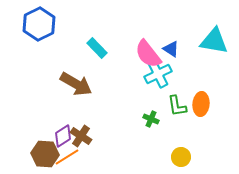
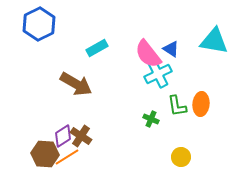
cyan rectangle: rotated 75 degrees counterclockwise
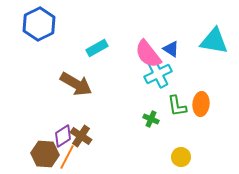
orange line: rotated 30 degrees counterclockwise
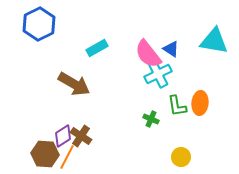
brown arrow: moved 2 px left
orange ellipse: moved 1 px left, 1 px up
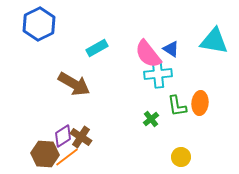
cyan cross: rotated 20 degrees clockwise
green cross: rotated 28 degrees clockwise
brown cross: moved 1 px down
orange line: rotated 25 degrees clockwise
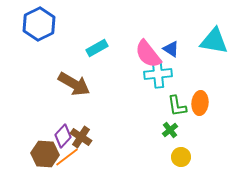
green cross: moved 19 px right, 11 px down
purple diamond: rotated 15 degrees counterclockwise
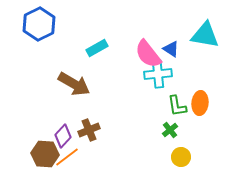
cyan triangle: moved 9 px left, 6 px up
brown cross: moved 8 px right, 7 px up; rotated 35 degrees clockwise
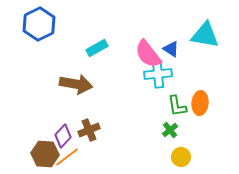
brown arrow: moved 2 px right; rotated 20 degrees counterclockwise
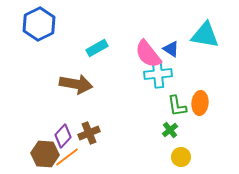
brown cross: moved 3 px down
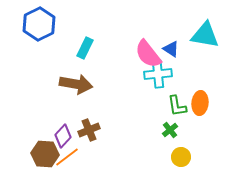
cyan rectangle: moved 12 px left; rotated 35 degrees counterclockwise
brown cross: moved 3 px up
